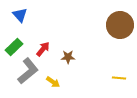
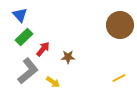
green rectangle: moved 10 px right, 10 px up
yellow line: rotated 32 degrees counterclockwise
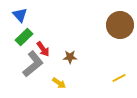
red arrow: rotated 105 degrees clockwise
brown star: moved 2 px right
gray L-shape: moved 5 px right, 7 px up
yellow arrow: moved 6 px right, 1 px down
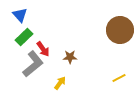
brown circle: moved 5 px down
yellow arrow: moved 1 px right; rotated 88 degrees counterclockwise
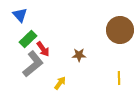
green rectangle: moved 4 px right, 2 px down
brown star: moved 9 px right, 2 px up
yellow line: rotated 64 degrees counterclockwise
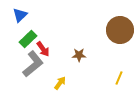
blue triangle: rotated 28 degrees clockwise
yellow line: rotated 24 degrees clockwise
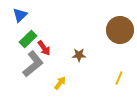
red arrow: moved 1 px right, 1 px up
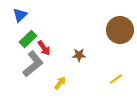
yellow line: moved 3 px left, 1 px down; rotated 32 degrees clockwise
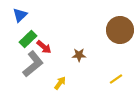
red arrow: moved 1 px up; rotated 14 degrees counterclockwise
